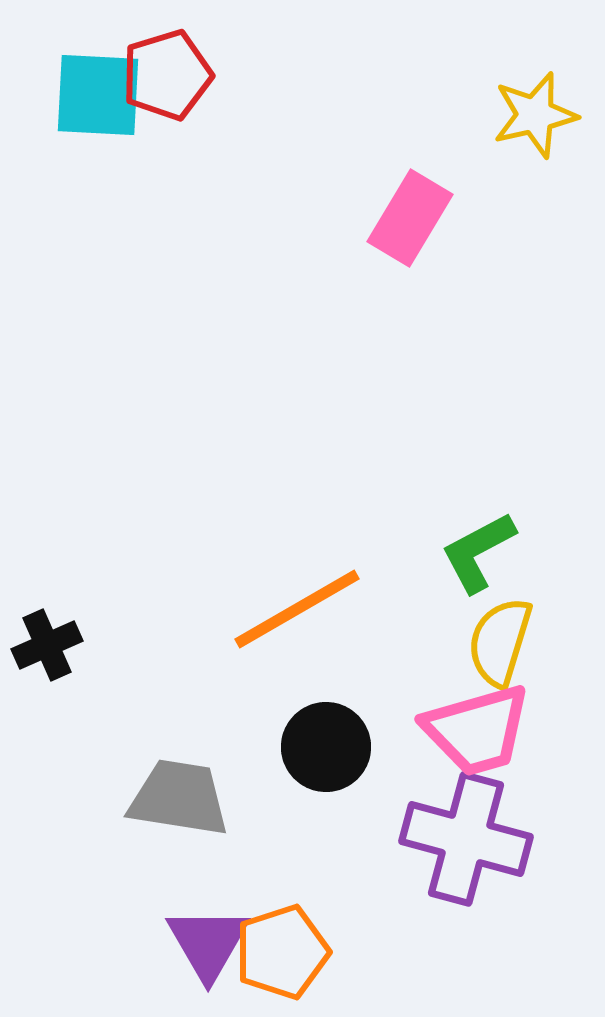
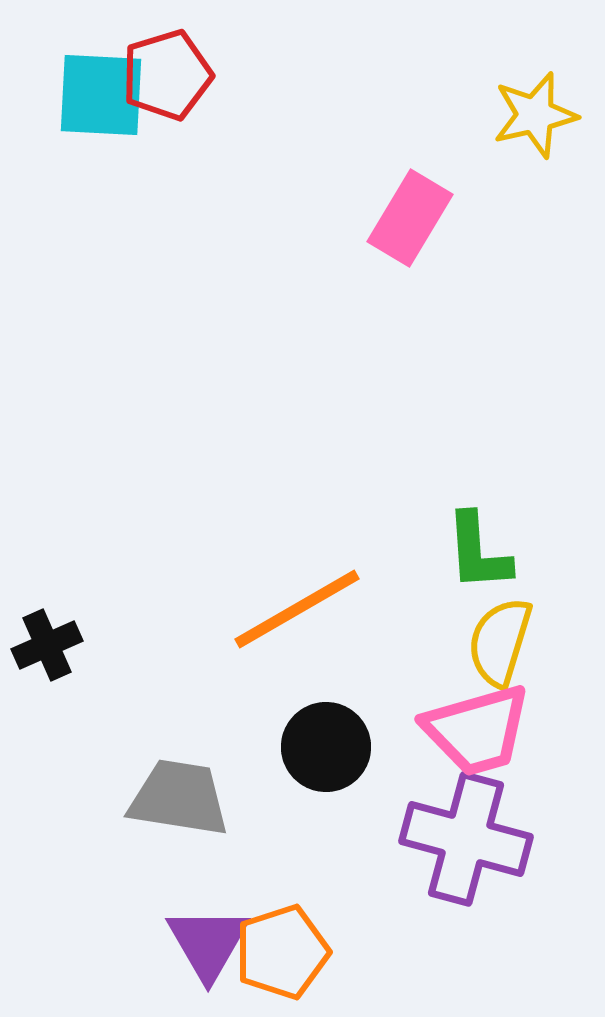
cyan square: moved 3 px right
green L-shape: rotated 66 degrees counterclockwise
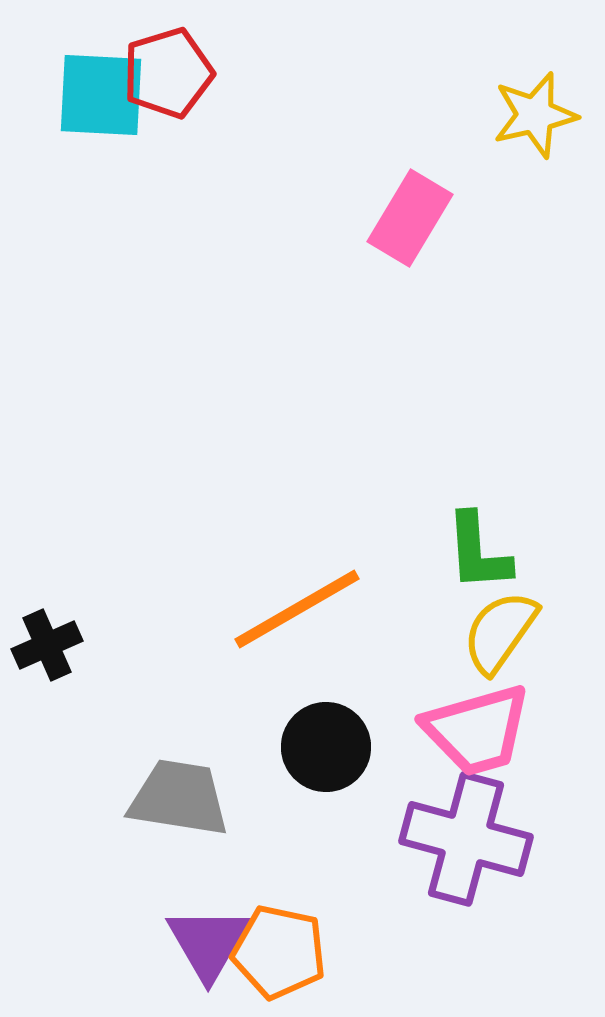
red pentagon: moved 1 px right, 2 px up
yellow semicircle: moved 10 px up; rotated 18 degrees clockwise
orange pentagon: moved 3 px left; rotated 30 degrees clockwise
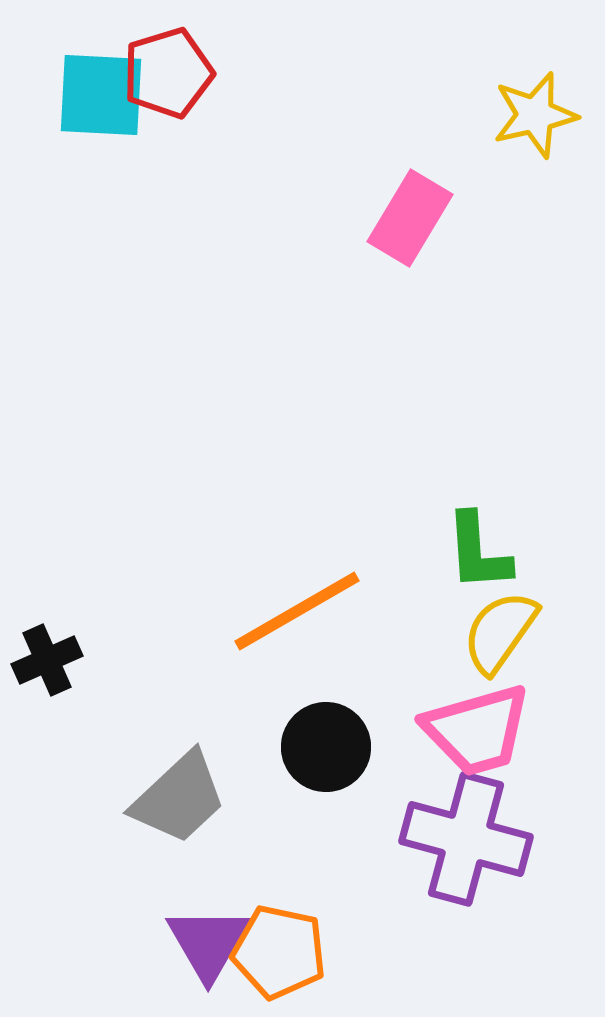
orange line: moved 2 px down
black cross: moved 15 px down
gray trapezoid: rotated 128 degrees clockwise
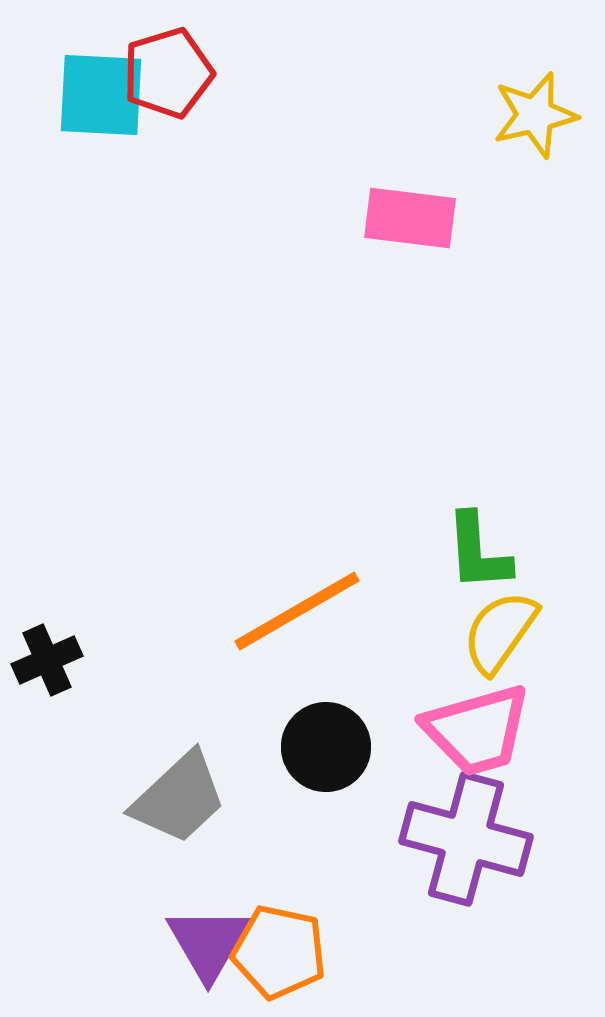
pink rectangle: rotated 66 degrees clockwise
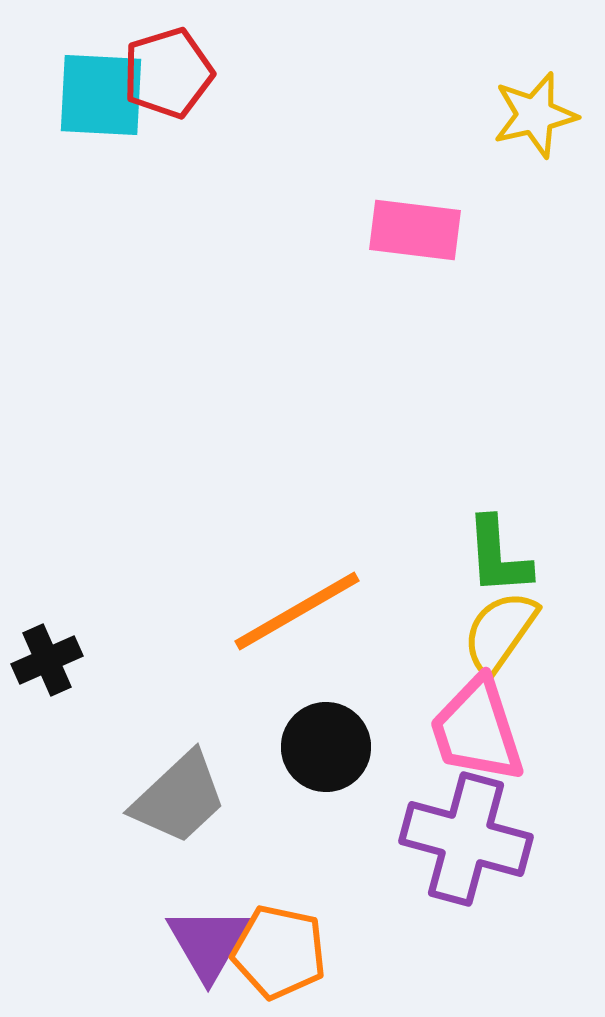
pink rectangle: moved 5 px right, 12 px down
green L-shape: moved 20 px right, 4 px down
pink trapezoid: rotated 88 degrees clockwise
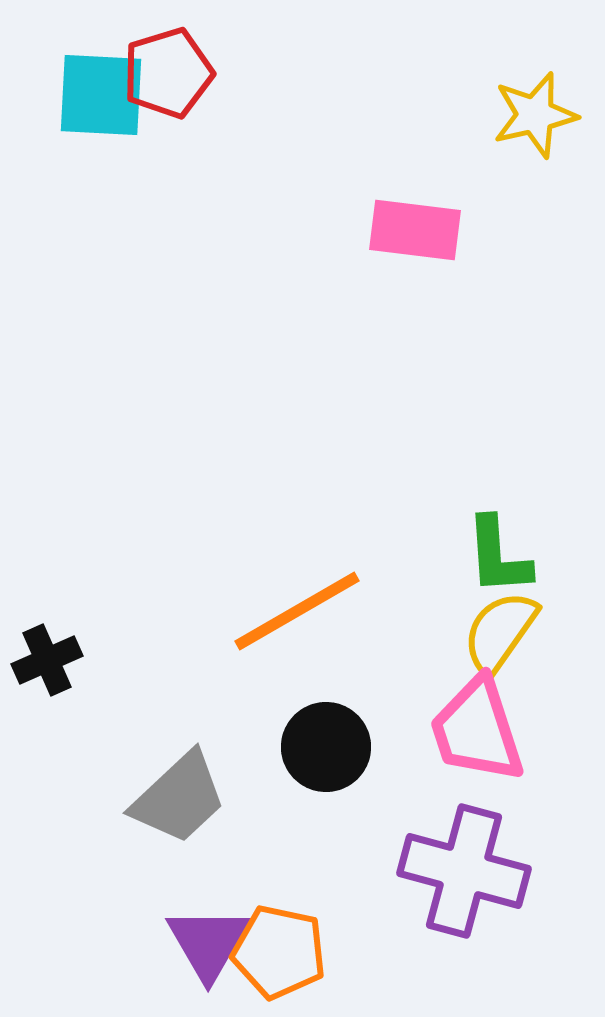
purple cross: moved 2 px left, 32 px down
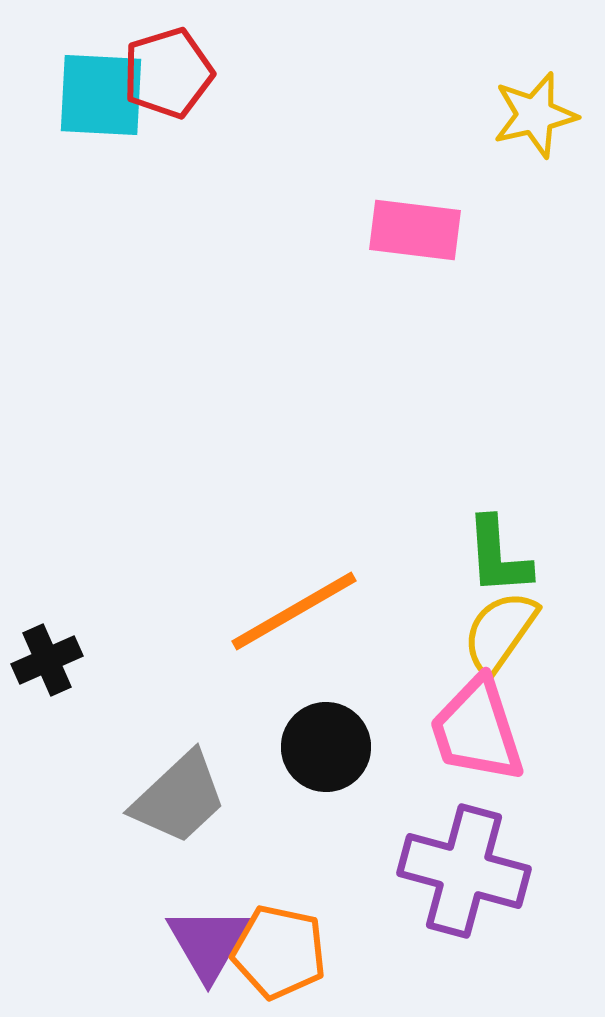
orange line: moved 3 px left
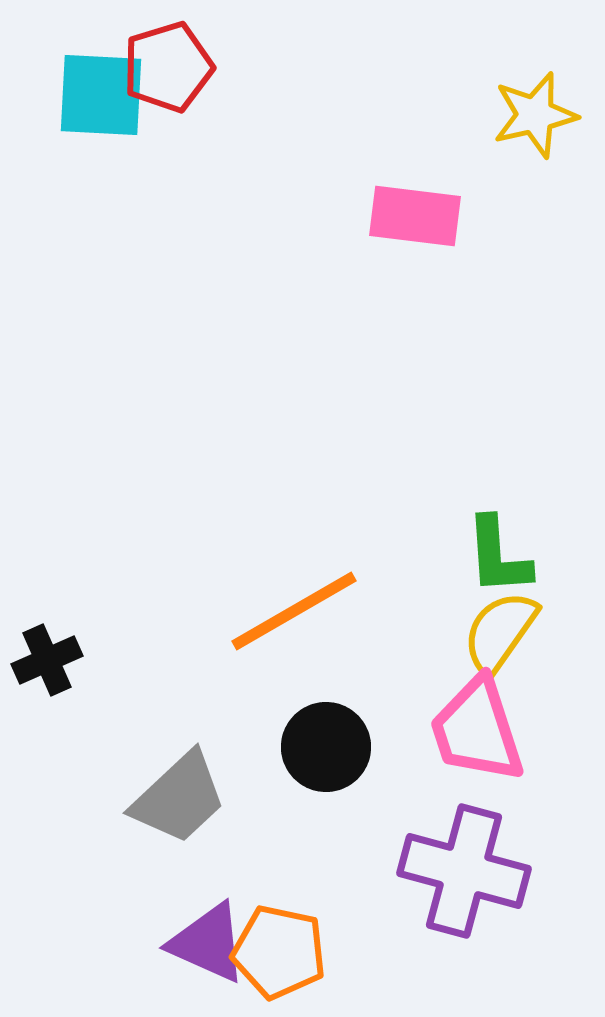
red pentagon: moved 6 px up
pink rectangle: moved 14 px up
purple triangle: rotated 36 degrees counterclockwise
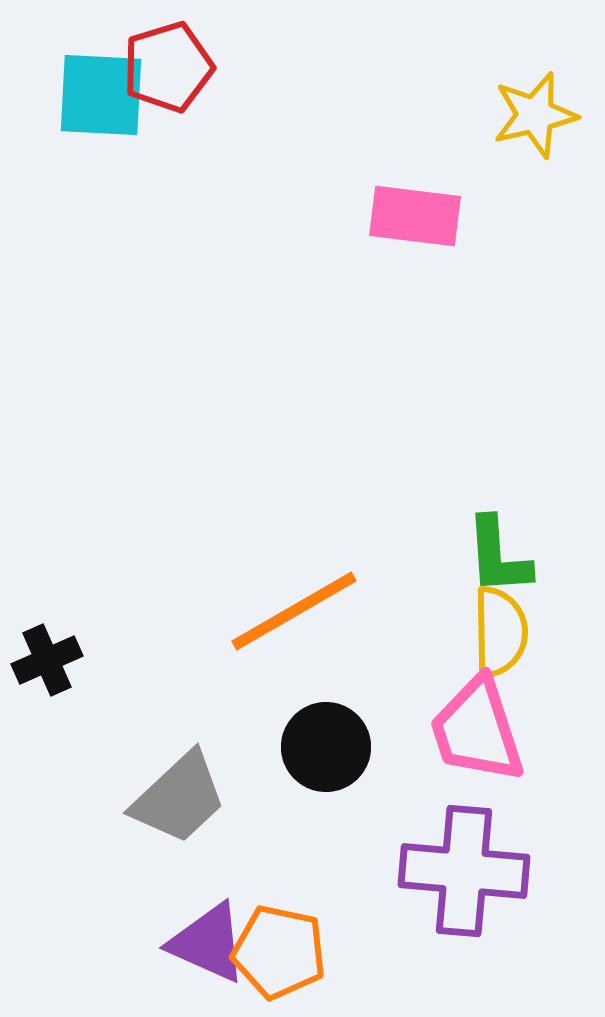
yellow semicircle: rotated 144 degrees clockwise
purple cross: rotated 10 degrees counterclockwise
